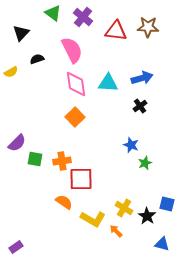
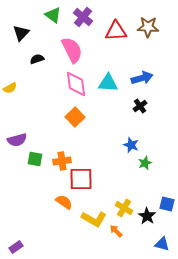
green triangle: moved 2 px down
red triangle: rotated 10 degrees counterclockwise
yellow semicircle: moved 1 px left, 16 px down
purple semicircle: moved 3 px up; rotated 30 degrees clockwise
yellow L-shape: moved 1 px right
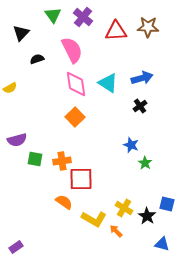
green triangle: rotated 18 degrees clockwise
cyan triangle: rotated 30 degrees clockwise
green star: rotated 16 degrees counterclockwise
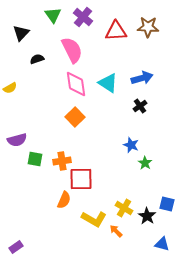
orange semicircle: moved 2 px up; rotated 78 degrees clockwise
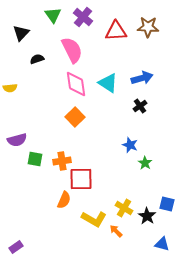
yellow semicircle: rotated 24 degrees clockwise
blue star: moved 1 px left
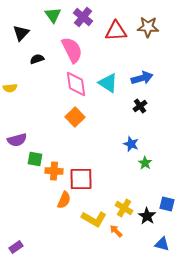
blue star: moved 1 px right, 1 px up
orange cross: moved 8 px left, 10 px down; rotated 12 degrees clockwise
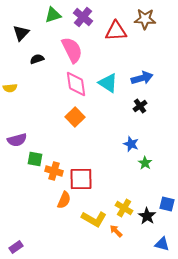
green triangle: rotated 48 degrees clockwise
brown star: moved 3 px left, 8 px up
orange cross: rotated 12 degrees clockwise
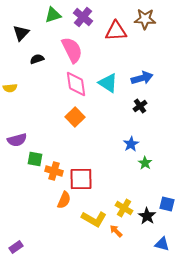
blue star: rotated 21 degrees clockwise
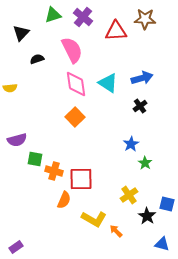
yellow cross: moved 5 px right, 13 px up; rotated 24 degrees clockwise
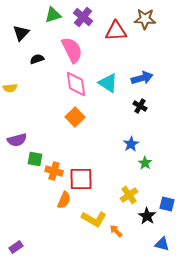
black cross: rotated 24 degrees counterclockwise
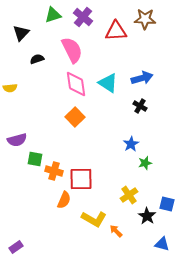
green star: rotated 24 degrees clockwise
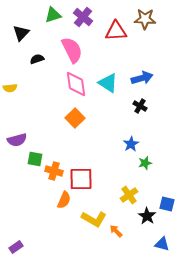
orange square: moved 1 px down
